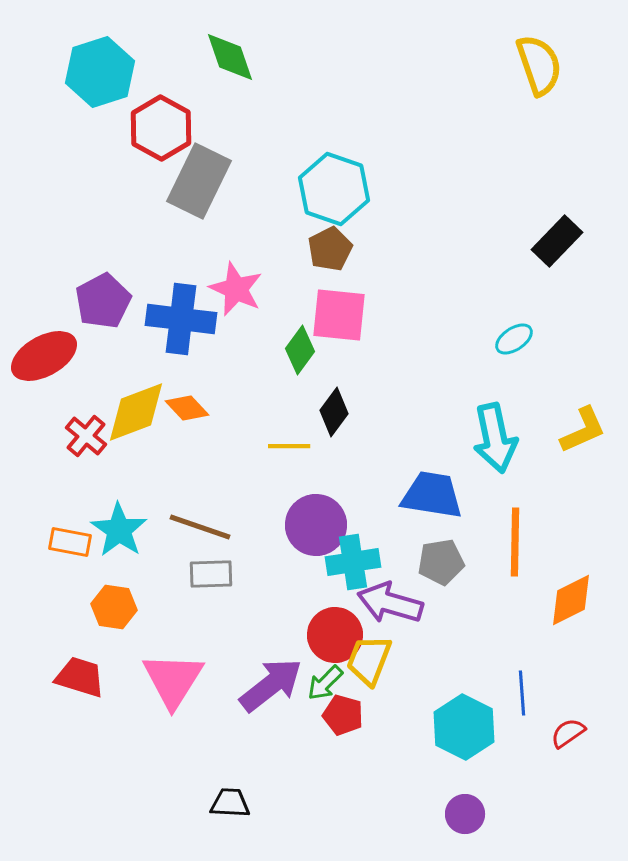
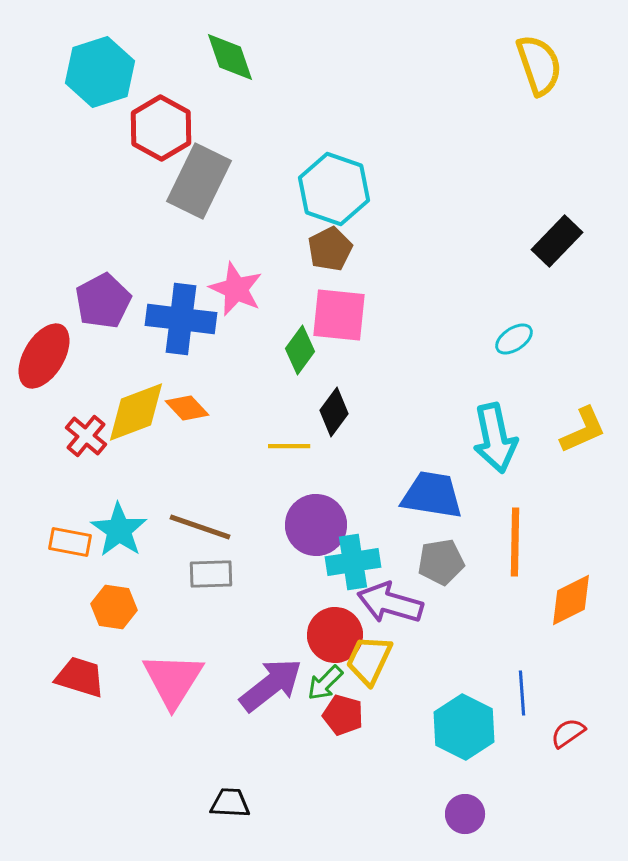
red ellipse at (44, 356): rotated 30 degrees counterclockwise
yellow trapezoid at (369, 660): rotated 4 degrees clockwise
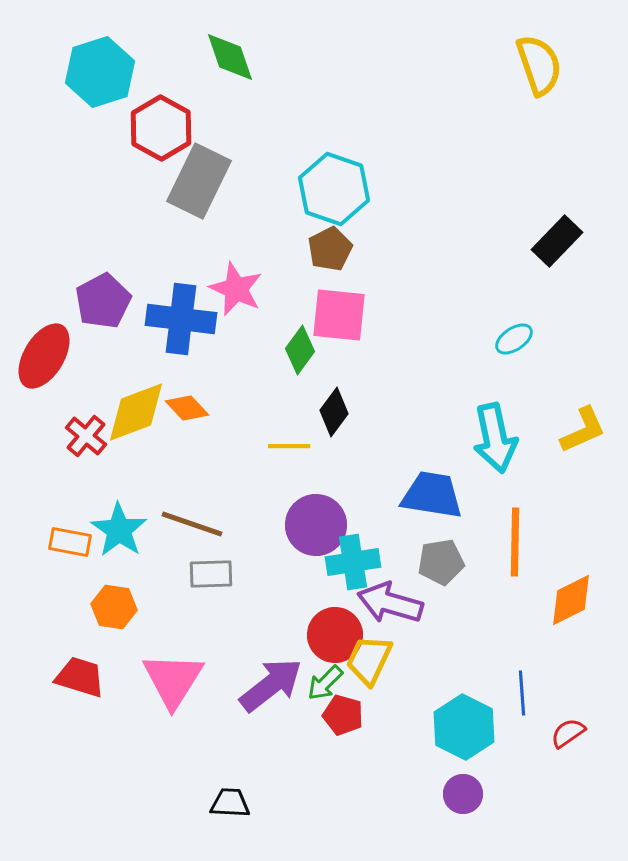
brown line at (200, 527): moved 8 px left, 3 px up
purple circle at (465, 814): moved 2 px left, 20 px up
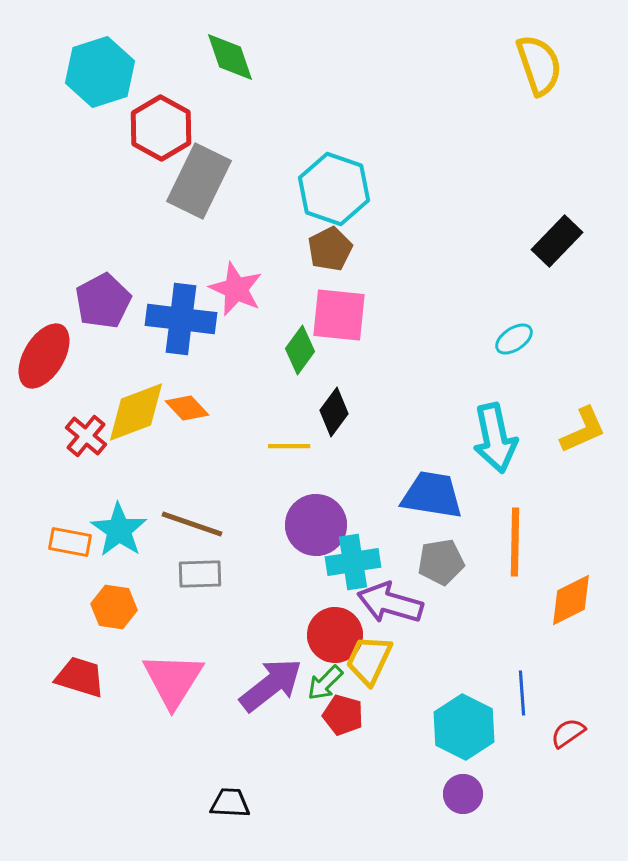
gray rectangle at (211, 574): moved 11 px left
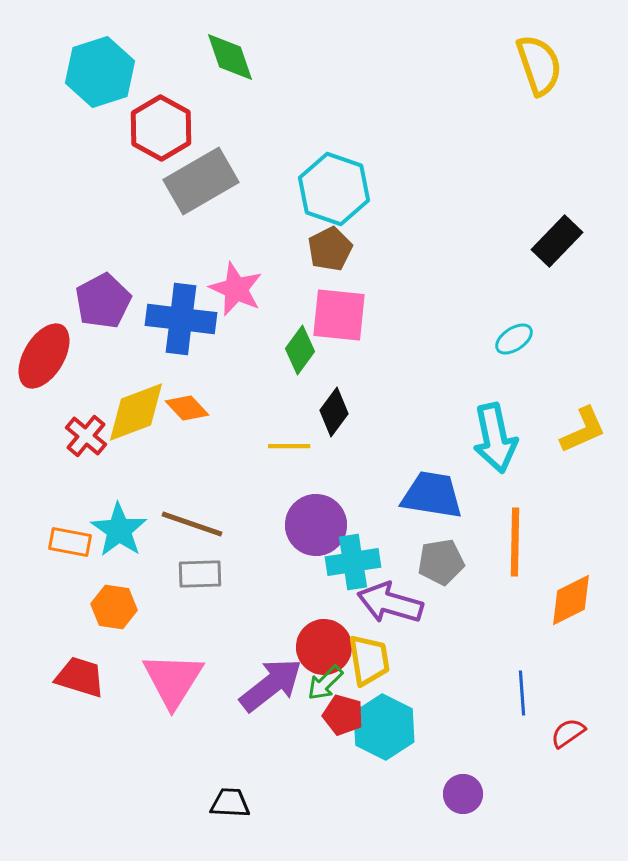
gray rectangle at (199, 181): moved 2 px right; rotated 34 degrees clockwise
red circle at (335, 635): moved 11 px left, 12 px down
yellow trapezoid at (369, 660): rotated 146 degrees clockwise
cyan hexagon at (464, 727): moved 80 px left
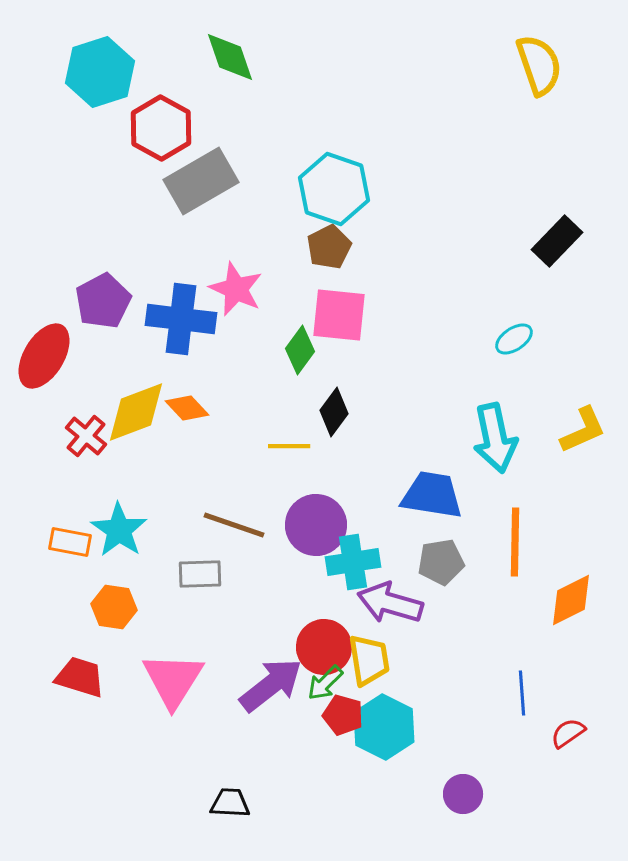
brown pentagon at (330, 249): moved 1 px left, 2 px up
brown line at (192, 524): moved 42 px right, 1 px down
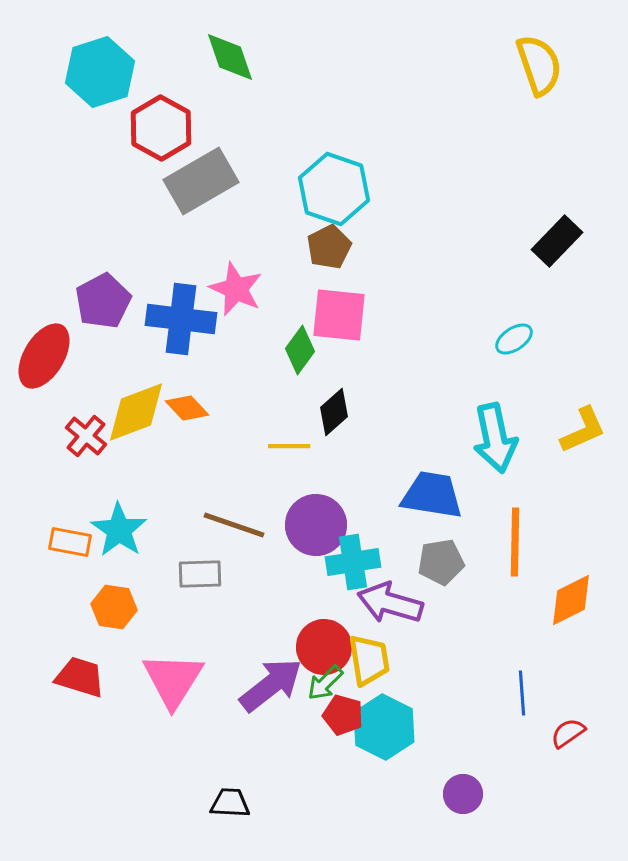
black diamond at (334, 412): rotated 12 degrees clockwise
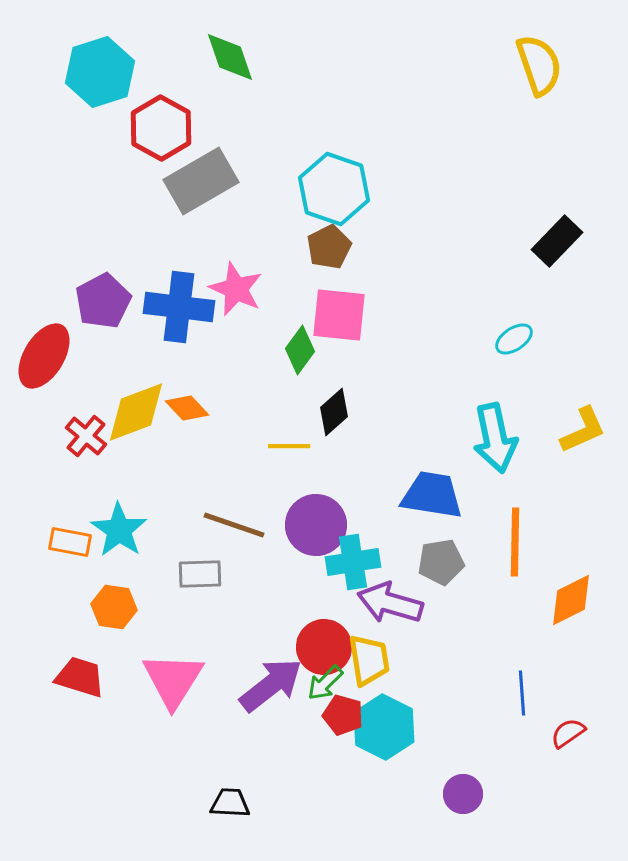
blue cross at (181, 319): moved 2 px left, 12 px up
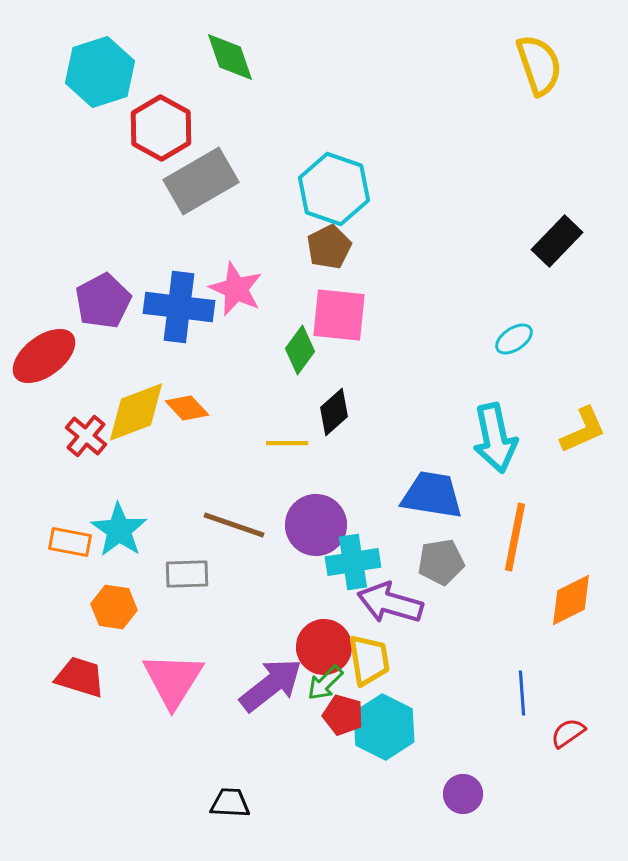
red ellipse at (44, 356): rotated 22 degrees clockwise
yellow line at (289, 446): moved 2 px left, 3 px up
orange line at (515, 542): moved 5 px up; rotated 10 degrees clockwise
gray rectangle at (200, 574): moved 13 px left
